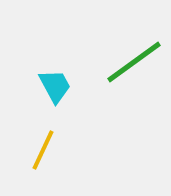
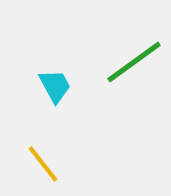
yellow line: moved 14 px down; rotated 63 degrees counterclockwise
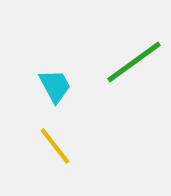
yellow line: moved 12 px right, 18 px up
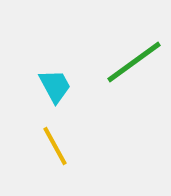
yellow line: rotated 9 degrees clockwise
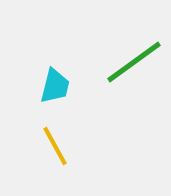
cyan trapezoid: rotated 42 degrees clockwise
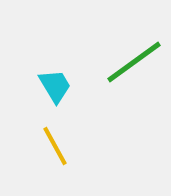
cyan trapezoid: rotated 45 degrees counterclockwise
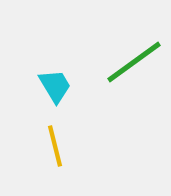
yellow line: rotated 15 degrees clockwise
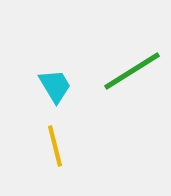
green line: moved 2 px left, 9 px down; rotated 4 degrees clockwise
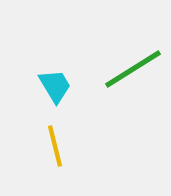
green line: moved 1 px right, 2 px up
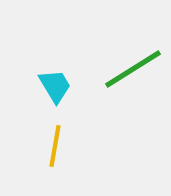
yellow line: rotated 24 degrees clockwise
